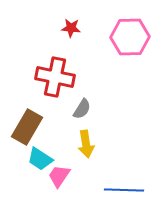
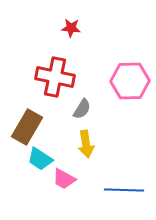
pink hexagon: moved 44 px down
pink trapezoid: moved 5 px right, 3 px down; rotated 95 degrees counterclockwise
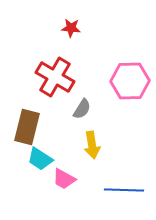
red cross: rotated 18 degrees clockwise
brown rectangle: rotated 16 degrees counterclockwise
yellow arrow: moved 6 px right, 1 px down
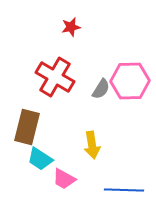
red star: moved 1 px up; rotated 18 degrees counterclockwise
gray semicircle: moved 19 px right, 20 px up
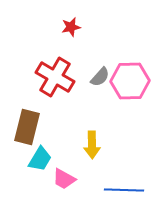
gray semicircle: moved 1 px left, 12 px up; rotated 10 degrees clockwise
yellow arrow: rotated 8 degrees clockwise
cyan trapezoid: rotated 92 degrees counterclockwise
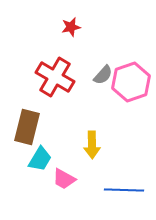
gray semicircle: moved 3 px right, 2 px up
pink hexagon: moved 1 px right, 1 px down; rotated 18 degrees counterclockwise
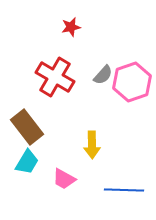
pink hexagon: moved 1 px right
brown rectangle: rotated 52 degrees counterclockwise
cyan trapezoid: moved 13 px left, 3 px down
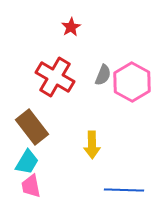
red star: rotated 18 degrees counterclockwise
gray semicircle: rotated 20 degrees counterclockwise
pink hexagon: rotated 12 degrees counterclockwise
brown rectangle: moved 5 px right
pink trapezoid: moved 33 px left, 7 px down; rotated 50 degrees clockwise
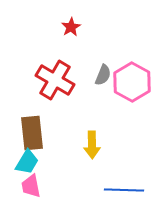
red cross: moved 3 px down
brown rectangle: moved 6 px down; rotated 32 degrees clockwise
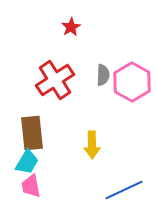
gray semicircle: rotated 20 degrees counterclockwise
red cross: rotated 27 degrees clockwise
blue line: rotated 27 degrees counterclockwise
